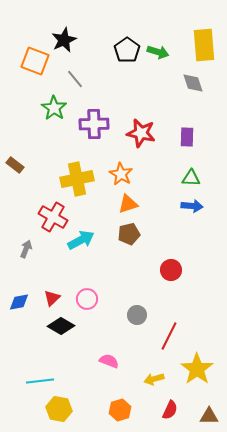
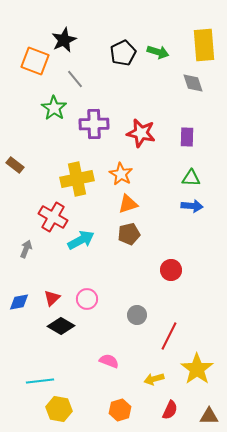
black pentagon: moved 4 px left, 3 px down; rotated 10 degrees clockwise
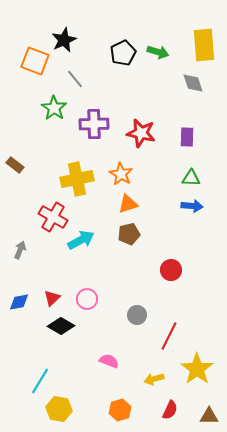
gray arrow: moved 6 px left, 1 px down
cyan line: rotated 52 degrees counterclockwise
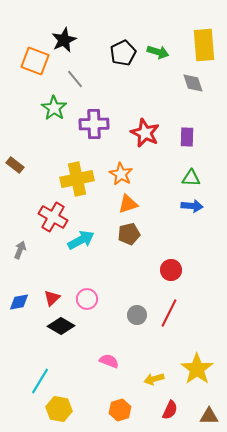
red star: moved 4 px right; rotated 12 degrees clockwise
red line: moved 23 px up
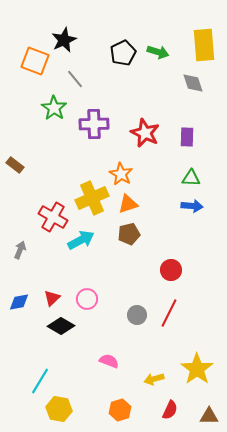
yellow cross: moved 15 px right, 19 px down; rotated 12 degrees counterclockwise
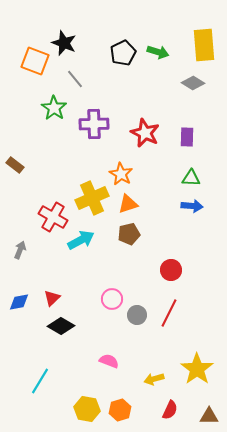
black star: moved 3 px down; rotated 25 degrees counterclockwise
gray diamond: rotated 40 degrees counterclockwise
pink circle: moved 25 px right
yellow hexagon: moved 28 px right
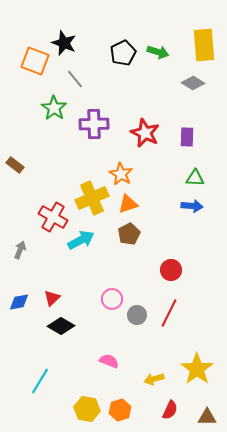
green triangle: moved 4 px right
brown pentagon: rotated 15 degrees counterclockwise
brown triangle: moved 2 px left, 1 px down
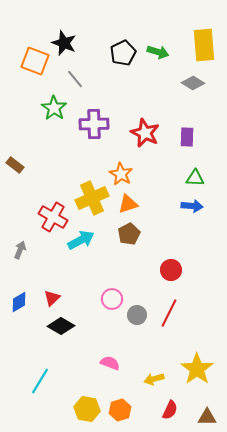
blue diamond: rotated 20 degrees counterclockwise
pink semicircle: moved 1 px right, 2 px down
